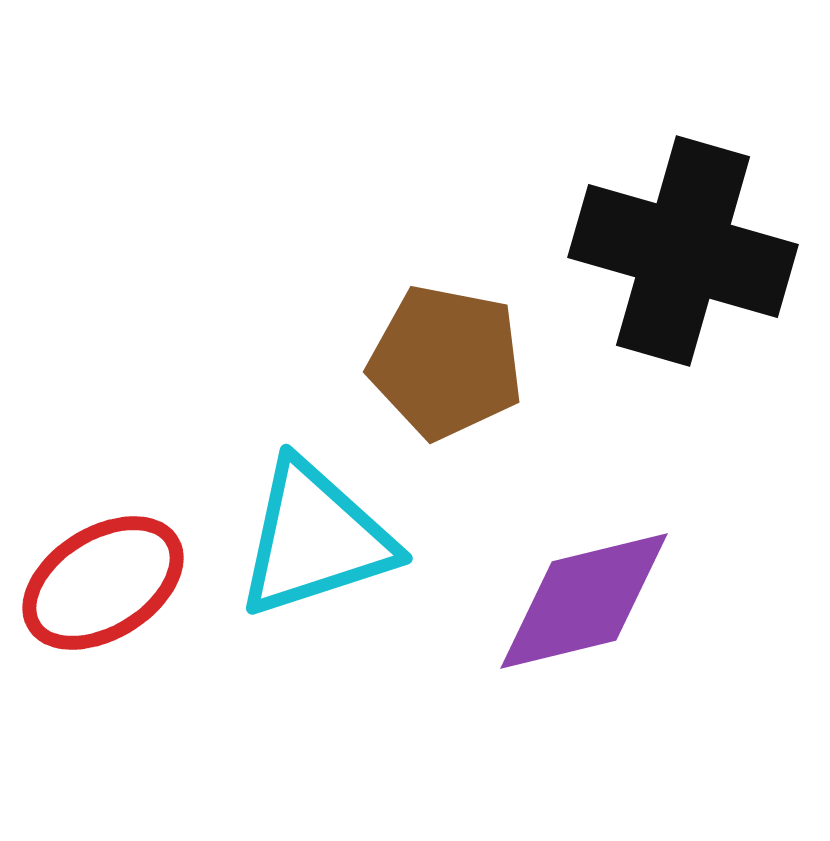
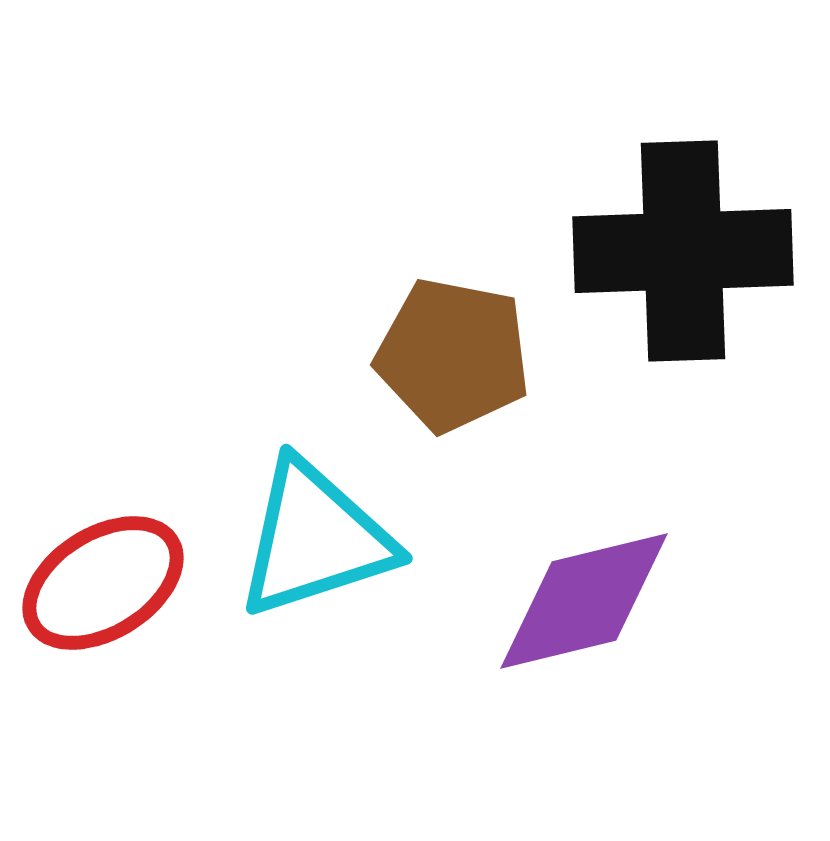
black cross: rotated 18 degrees counterclockwise
brown pentagon: moved 7 px right, 7 px up
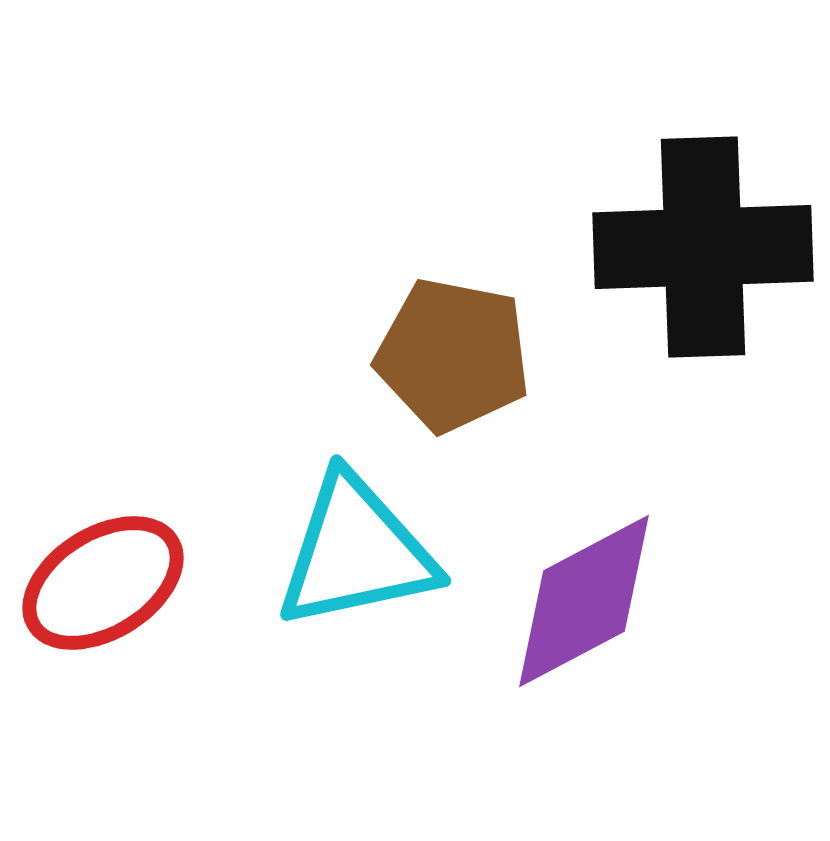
black cross: moved 20 px right, 4 px up
cyan triangle: moved 41 px right, 13 px down; rotated 6 degrees clockwise
purple diamond: rotated 14 degrees counterclockwise
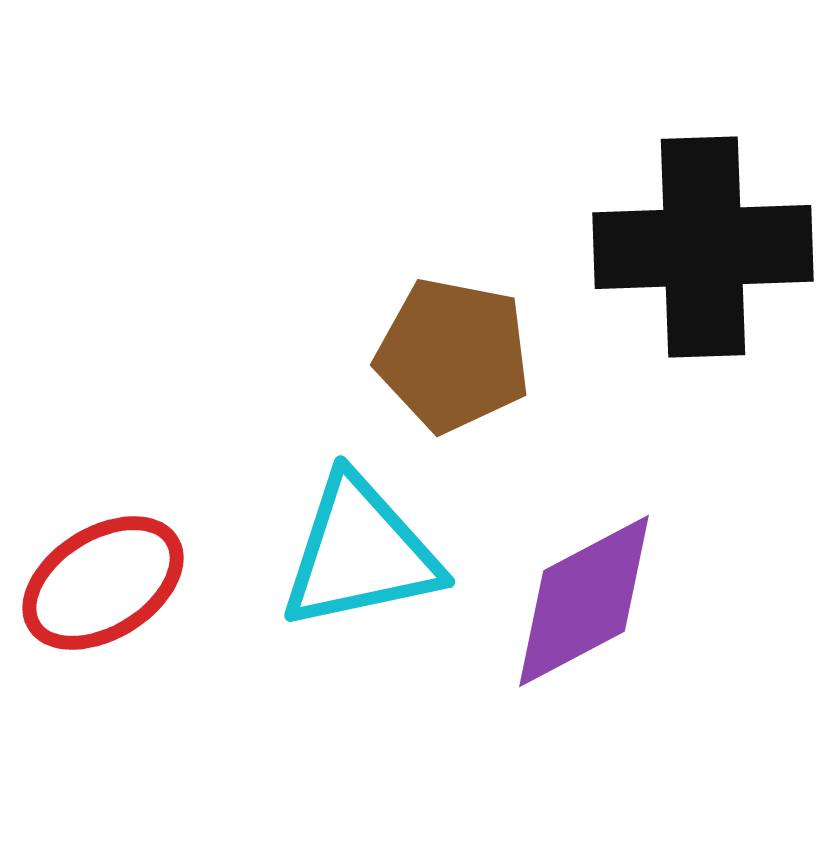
cyan triangle: moved 4 px right, 1 px down
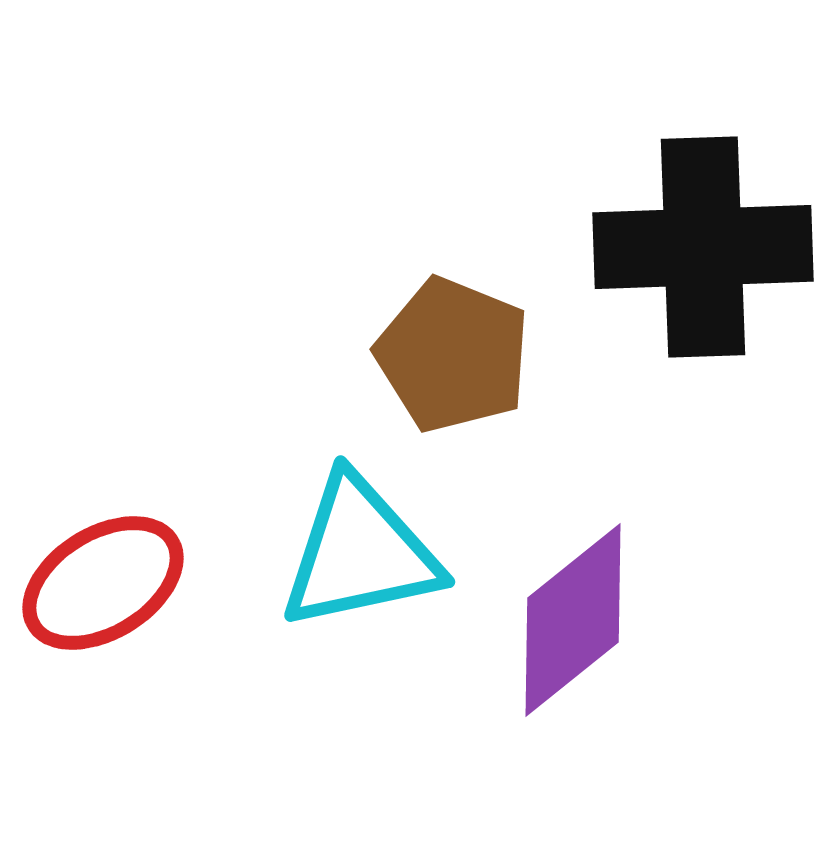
brown pentagon: rotated 11 degrees clockwise
purple diamond: moved 11 px left, 19 px down; rotated 11 degrees counterclockwise
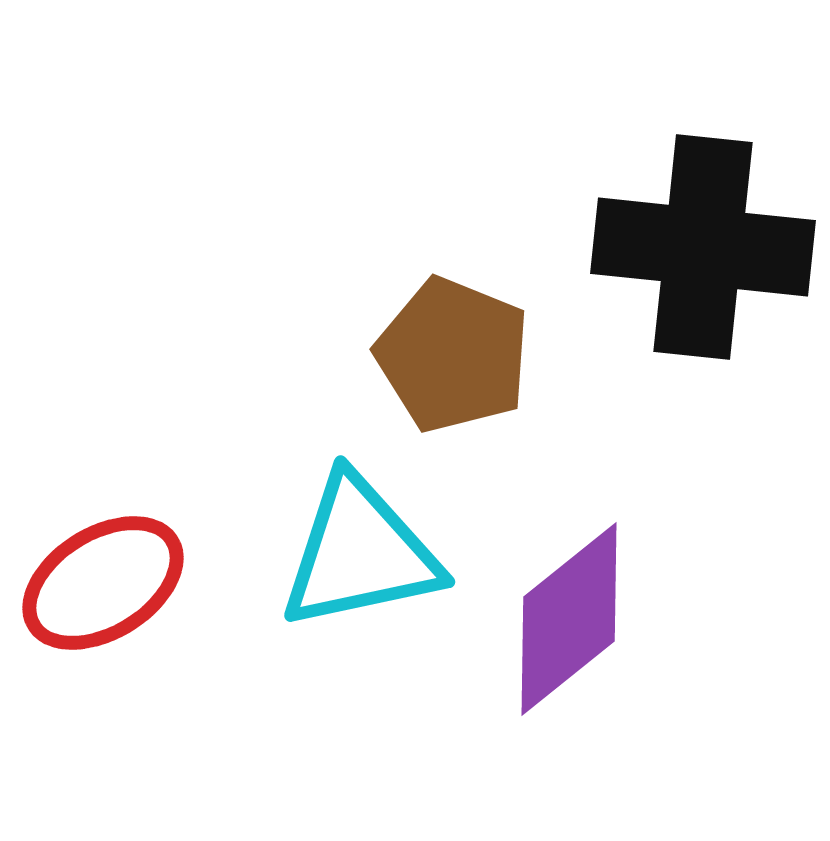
black cross: rotated 8 degrees clockwise
purple diamond: moved 4 px left, 1 px up
